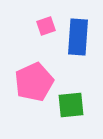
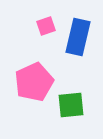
blue rectangle: rotated 9 degrees clockwise
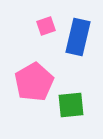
pink pentagon: rotated 6 degrees counterclockwise
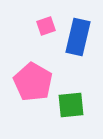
pink pentagon: moved 1 px left; rotated 12 degrees counterclockwise
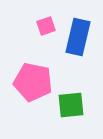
pink pentagon: rotated 18 degrees counterclockwise
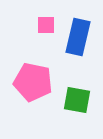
pink square: moved 1 px up; rotated 18 degrees clockwise
green square: moved 6 px right, 5 px up; rotated 16 degrees clockwise
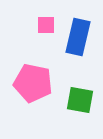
pink pentagon: moved 1 px down
green square: moved 3 px right
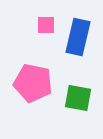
green square: moved 2 px left, 2 px up
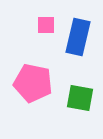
green square: moved 2 px right
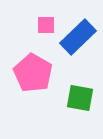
blue rectangle: rotated 33 degrees clockwise
pink pentagon: moved 10 px up; rotated 18 degrees clockwise
